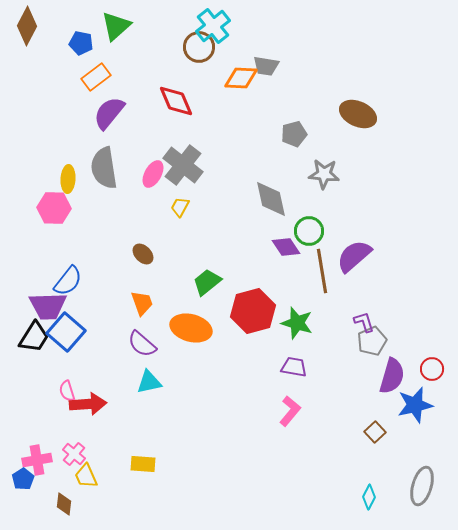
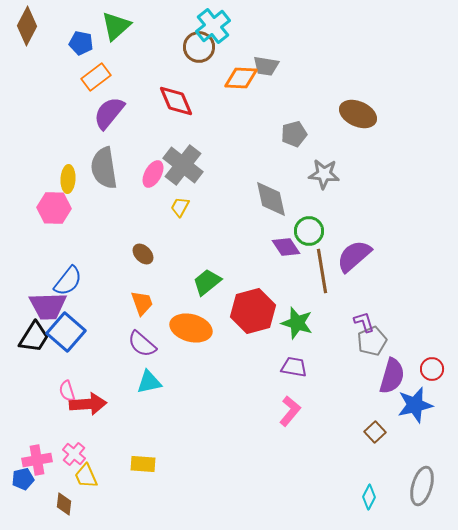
blue pentagon at (23, 479): rotated 20 degrees clockwise
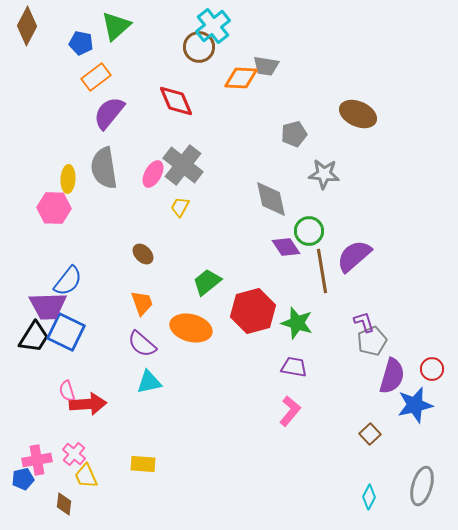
blue square at (66, 332): rotated 15 degrees counterclockwise
brown square at (375, 432): moved 5 px left, 2 px down
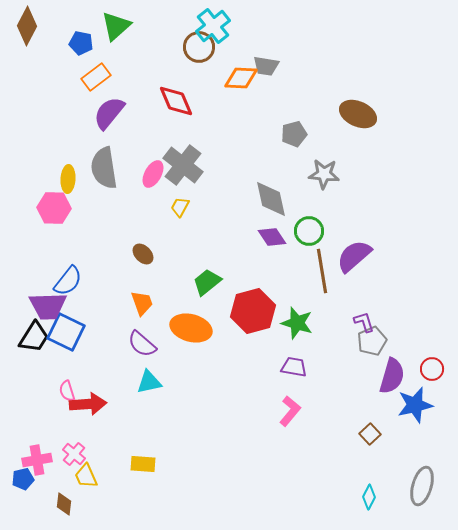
purple diamond at (286, 247): moved 14 px left, 10 px up
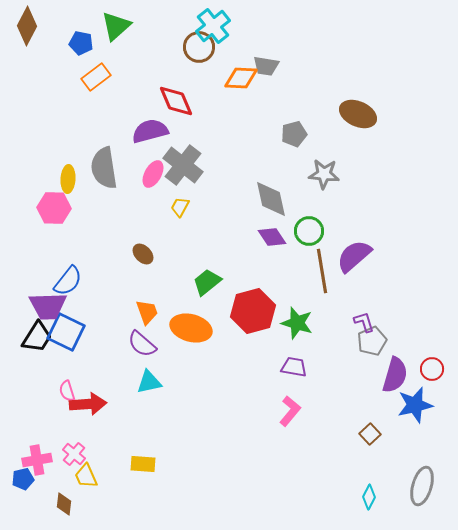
purple semicircle at (109, 113): moved 41 px right, 18 px down; rotated 36 degrees clockwise
orange trapezoid at (142, 303): moved 5 px right, 9 px down
black trapezoid at (34, 337): moved 3 px right
purple semicircle at (392, 376): moved 3 px right, 1 px up
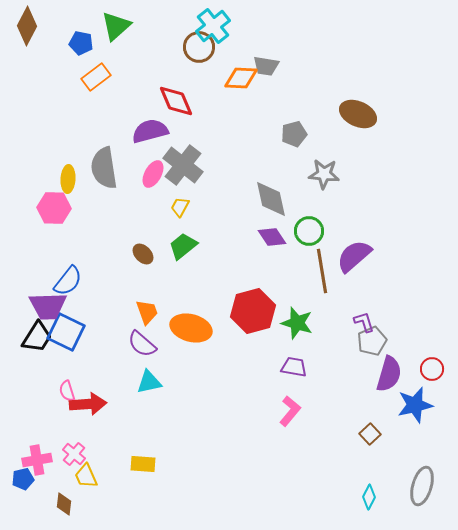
green trapezoid at (207, 282): moved 24 px left, 36 px up
purple semicircle at (395, 375): moved 6 px left, 1 px up
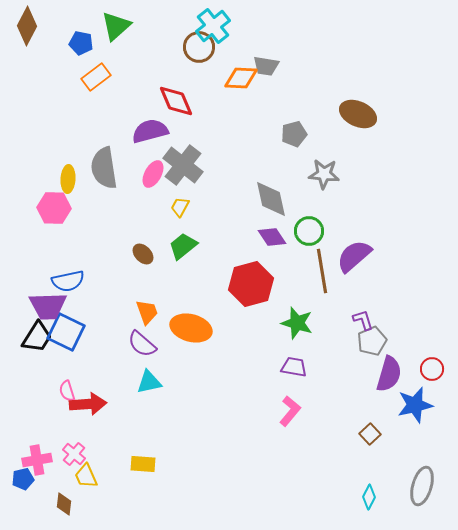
blue semicircle at (68, 281): rotated 40 degrees clockwise
red hexagon at (253, 311): moved 2 px left, 27 px up
purple L-shape at (364, 322): moved 1 px left, 2 px up
